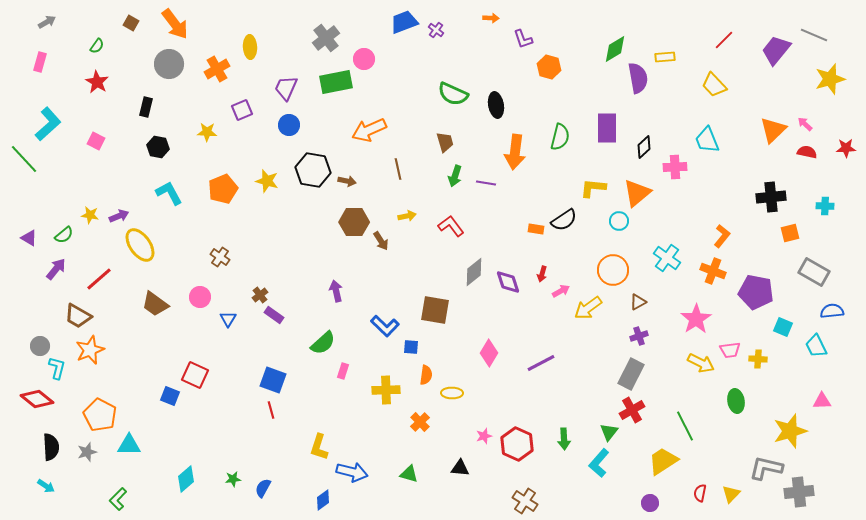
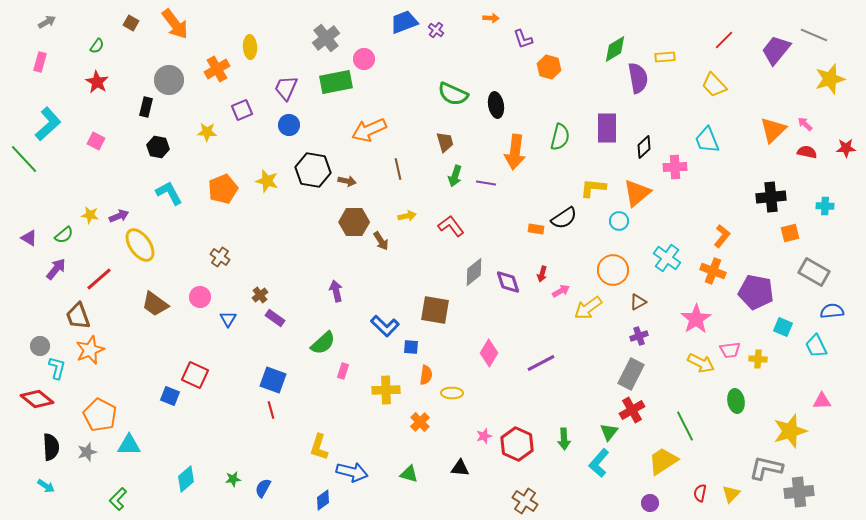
gray circle at (169, 64): moved 16 px down
black semicircle at (564, 220): moved 2 px up
purple rectangle at (274, 315): moved 1 px right, 3 px down
brown trapezoid at (78, 316): rotated 40 degrees clockwise
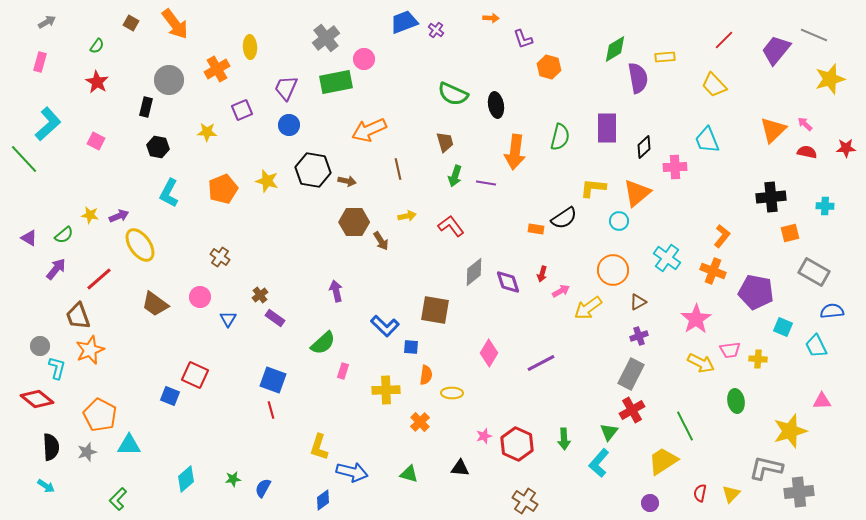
cyan L-shape at (169, 193): rotated 124 degrees counterclockwise
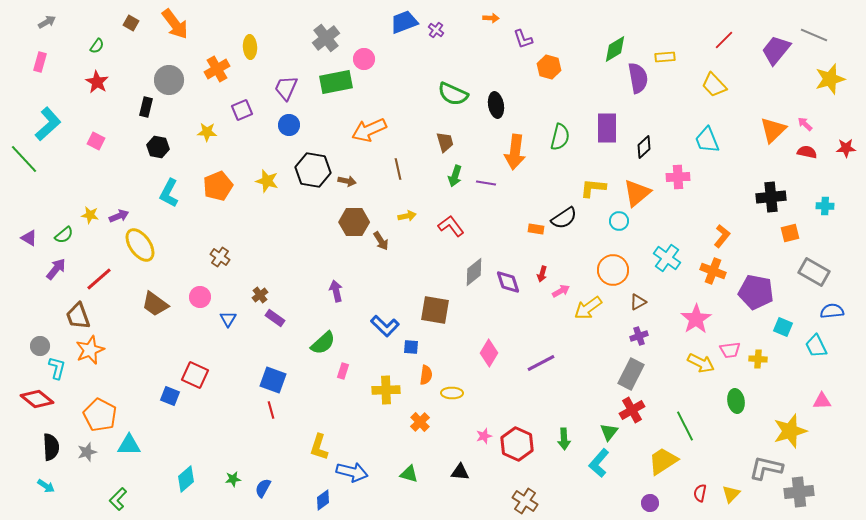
pink cross at (675, 167): moved 3 px right, 10 px down
orange pentagon at (223, 189): moved 5 px left, 3 px up
black triangle at (460, 468): moved 4 px down
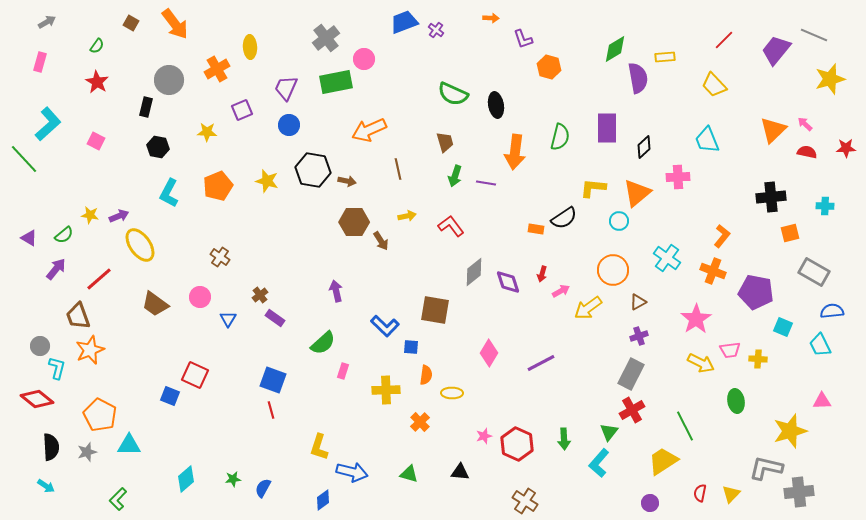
cyan trapezoid at (816, 346): moved 4 px right, 1 px up
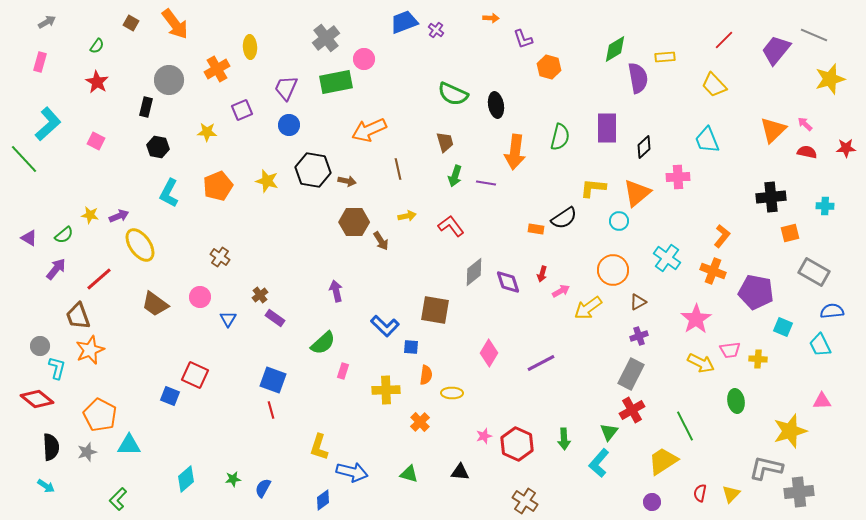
purple circle at (650, 503): moved 2 px right, 1 px up
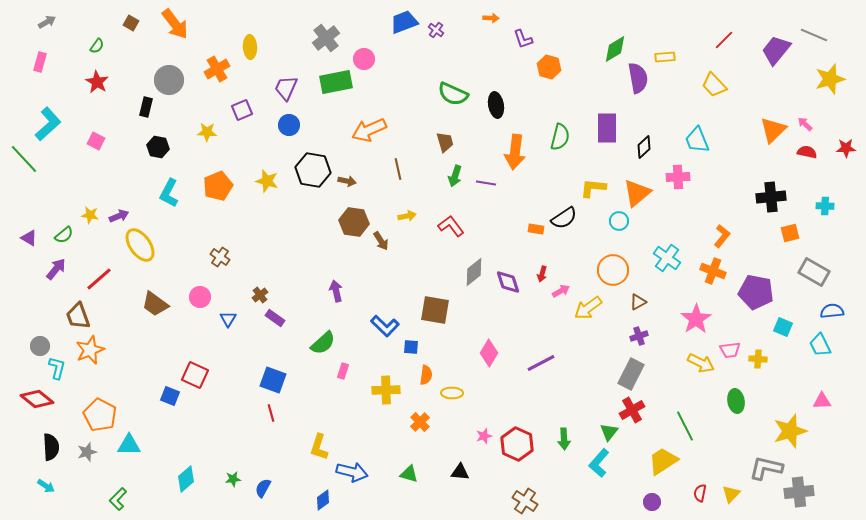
cyan trapezoid at (707, 140): moved 10 px left
brown hexagon at (354, 222): rotated 8 degrees clockwise
red line at (271, 410): moved 3 px down
